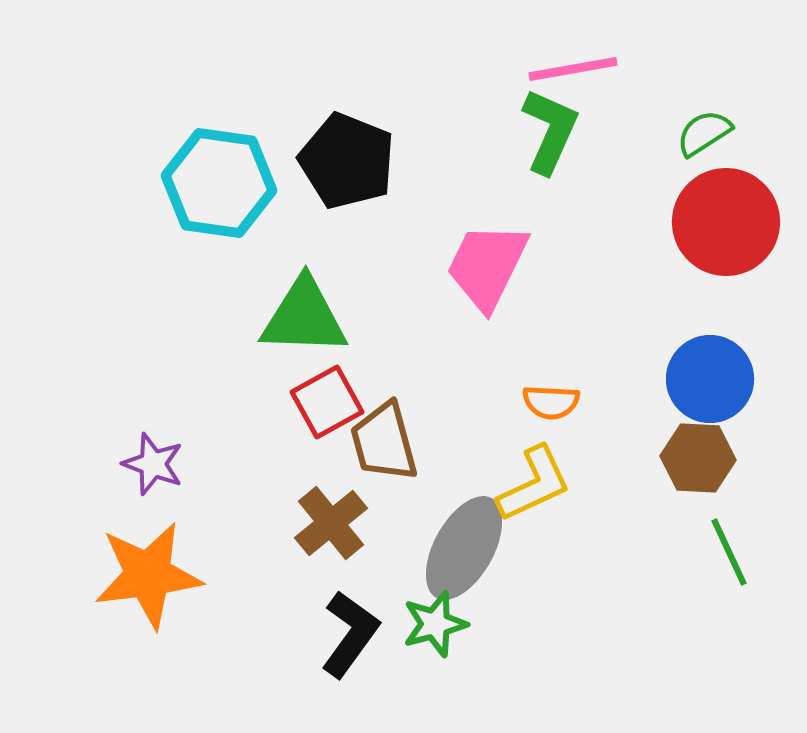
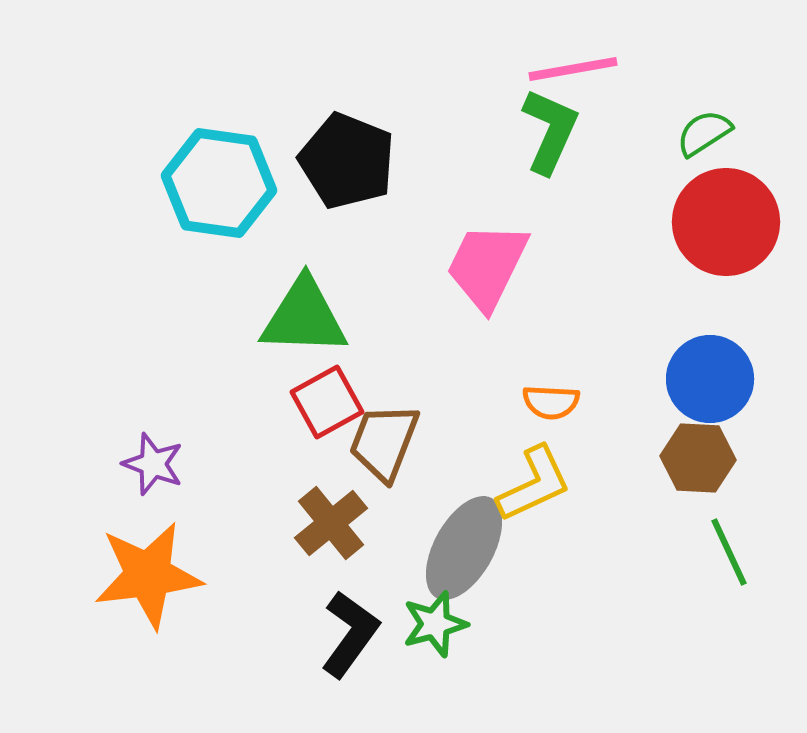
brown trapezoid: rotated 36 degrees clockwise
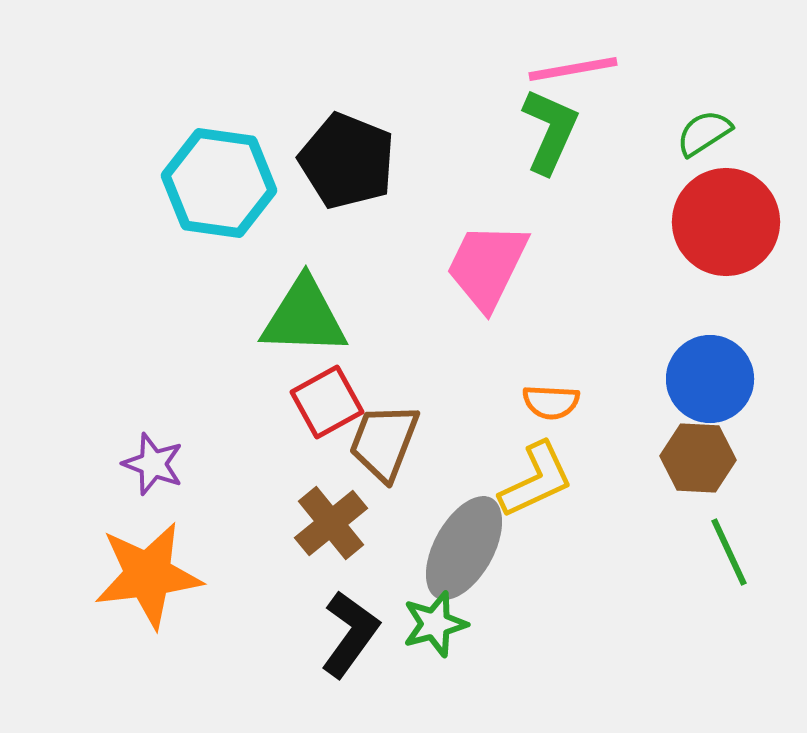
yellow L-shape: moved 2 px right, 4 px up
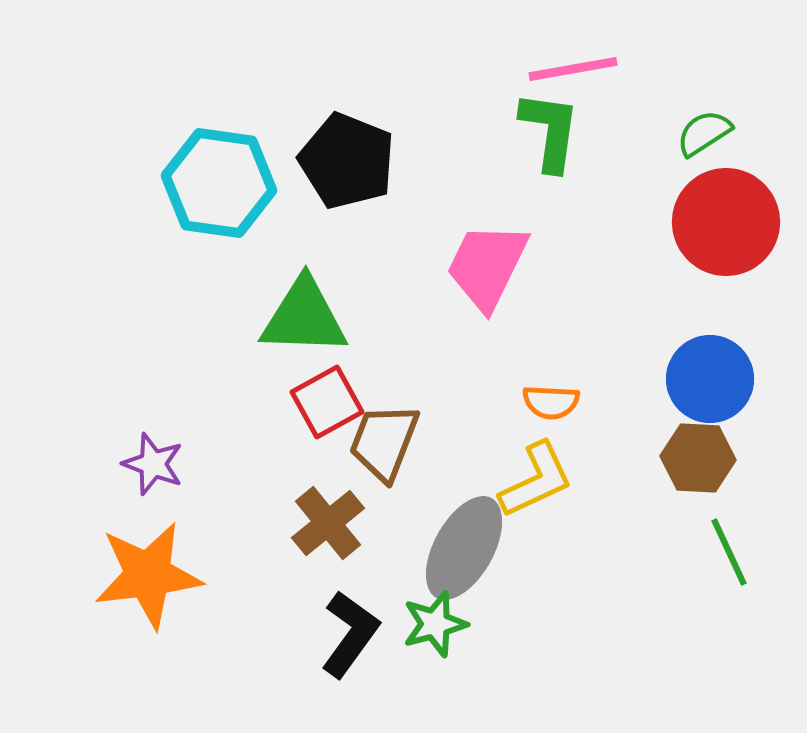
green L-shape: rotated 16 degrees counterclockwise
brown cross: moved 3 px left
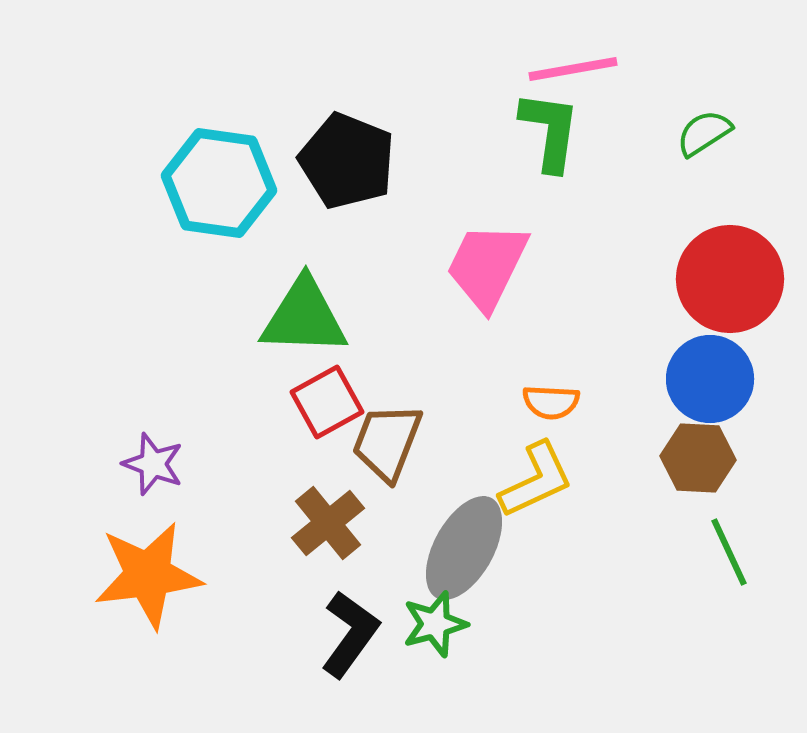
red circle: moved 4 px right, 57 px down
brown trapezoid: moved 3 px right
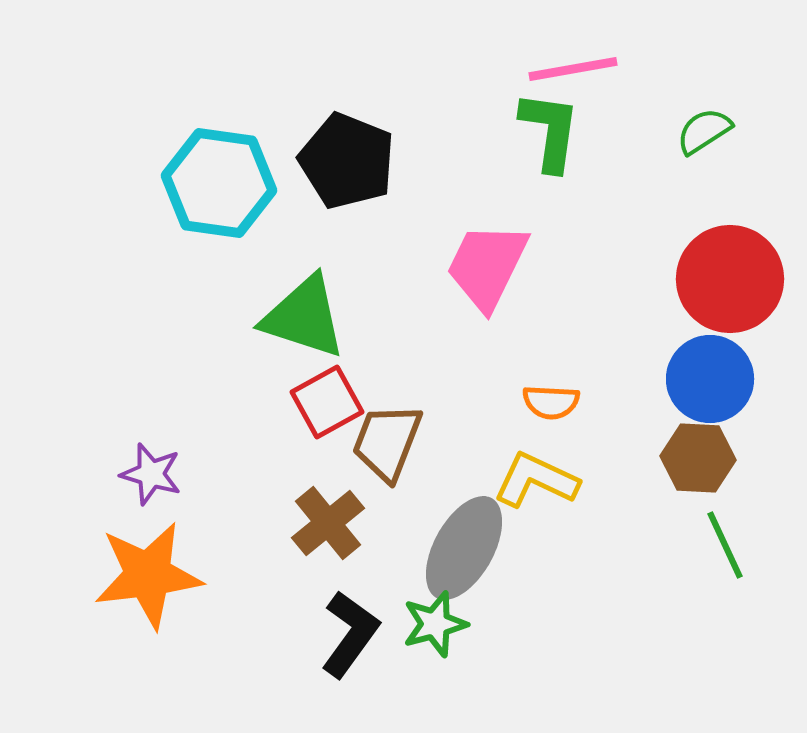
green semicircle: moved 2 px up
green triangle: rotated 16 degrees clockwise
purple star: moved 2 px left, 10 px down; rotated 4 degrees counterclockwise
yellow L-shape: rotated 130 degrees counterclockwise
green line: moved 4 px left, 7 px up
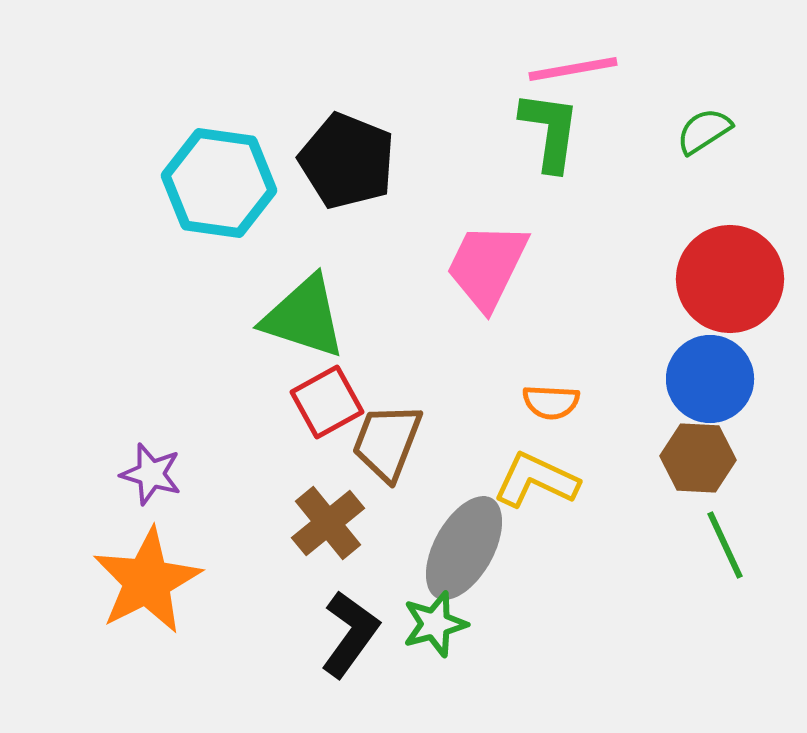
orange star: moved 1 px left, 6 px down; rotated 20 degrees counterclockwise
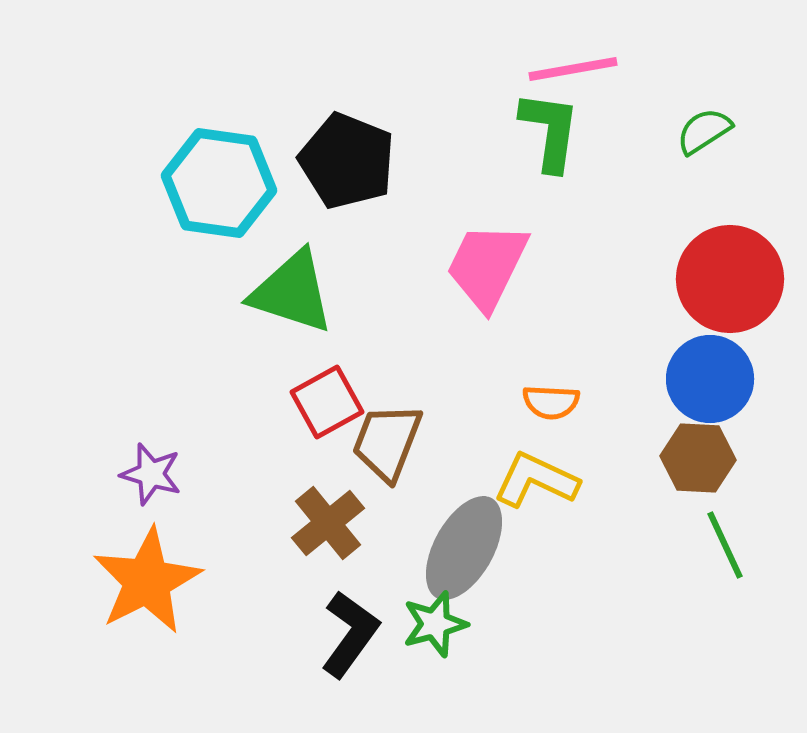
green triangle: moved 12 px left, 25 px up
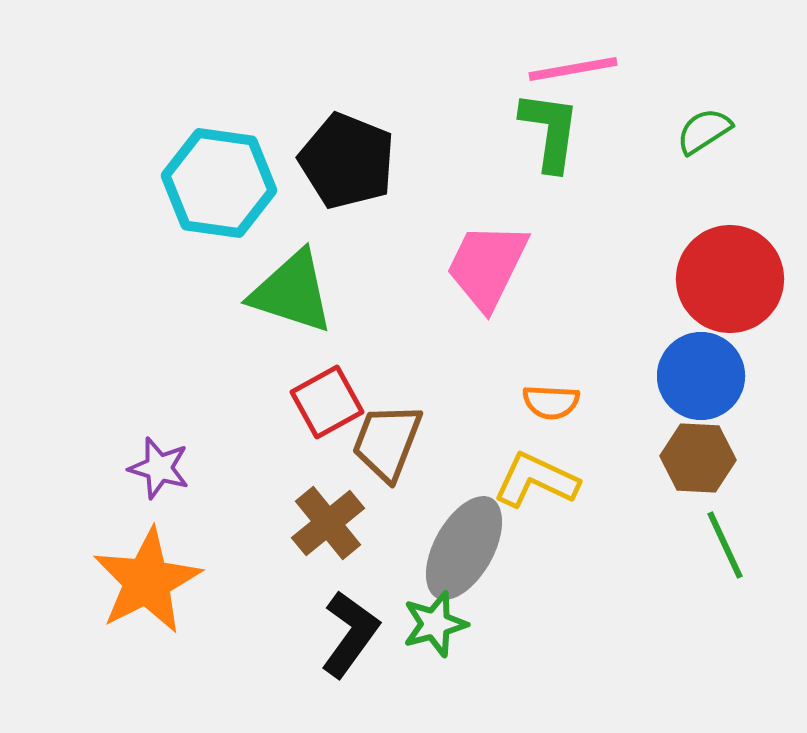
blue circle: moved 9 px left, 3 px up
purple star: moved 8 px right, 6 px up
